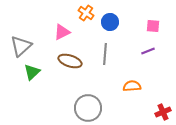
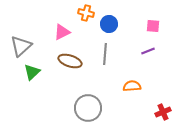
orange cross: rotated 21 degrees counterclockwise
blue circle: moved 1 px left, 2 px down
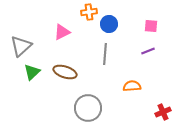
orange cross: moved 3 px right, 1 px up; rotated 21 degrees counterclockwise
pink square: moved 2 px left
brown ellipse: moved 5 px left, 11 px down
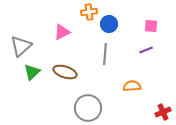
purple line: moved 2 px left, 1 px up
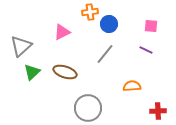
orange cross: moved 1 px right
purple line: rotated 48 degrees clockwise
gray line: rotated 35 degrees clockwise
red cross: moved 5 px left, 1 px up; rotated 21 degrees clockwise
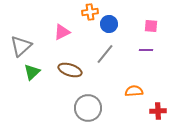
purple line: rotated 24 degrees counterclockwise
brown ellipse: moved 5 px right, 2 px up
orange semicircle: moved 2 px right, 5 px down
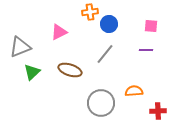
pink triangle: moved 3 px left
gray triangle: moved 1 px left, 1 px down; rotated 20 degrees clockwise
gray circle: moved 13 px right, 5 px up
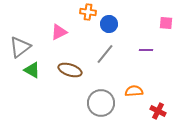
orange cross: moved 2 px left; rotated 14 degrees clockwise
pink square: moved 15 px right, 3 px up
gray triangle: rotated 15 degrees counterclockwise
green triangle: moved 2 px up; rotated 48 degrees counterclockwise
red cross: rotated 28 degrees clockwise
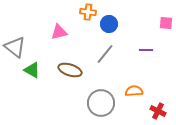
pink triangle: rotated 12 degrees clockwise
gray triangle: moved 5 px left; rotated 45 degrees counterclockwise
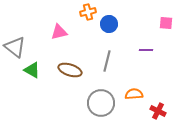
orange cross: rotated 21 degrees counterclockwise
gray line: moved 2 px right, 7 px down; rotated 25 degrees counterclockwise
orange semicircle: moved 3 px down
